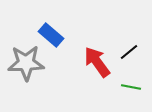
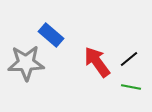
black line: moved 7 px down
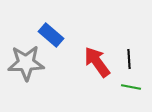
black line: rotated 54 degrees counterclockwise
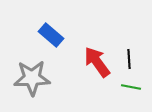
gray star: moved 6 px right, 15 px down
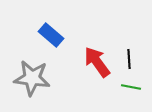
gray star: rotated 9 degrees clockwise
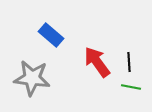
black line: moved 3 px down
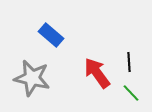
red arrow: moved 11 px down
gray star: rotated 6 degrees clockwise
green line: moved 6 px down; rotated 36 degrees clockwise
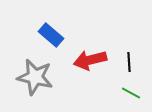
red arrow: moved 7 px left, 13 px up; rotated 68 degrees counterclockwise
gray star: moved 3 px right, 1 px up
green line: rotated 18 degrees counterclockwise
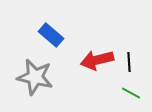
red arrow: moved 7 px right
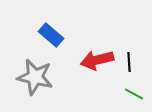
green line: moved 3 px right, 1 px down
